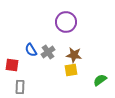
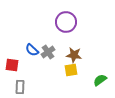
blue semicircle: moved 1 px right; rotated 16 degrees counterclockwise
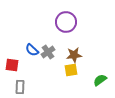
brown star: rotated 14 degrees counterclockwise
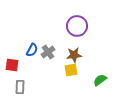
purple circle: moved 11 px right, 4 px down
blue semicircle: rotated 104 degrees counterclockwise
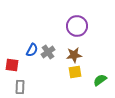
yellow square: moved 4 px right, 2 px down
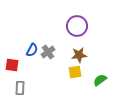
brown star: moved 5 px right
gray rectangle: moved 1 px down
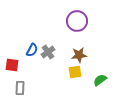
purple circle: moved 5 px up
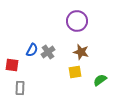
brown star: moved 2 px right, 3 px up; rotated 21 degrees clockwise
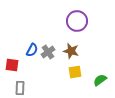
brown star: moved 10 px left, 1 px up
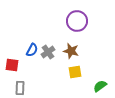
green semicircle: moved 6 px down
